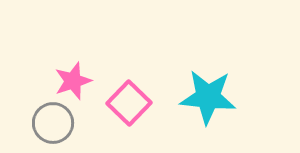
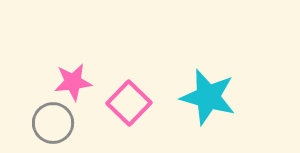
pink star: moved 1 px down; rotated 12 degrees clockwise
cyan star: rotated 10 degrees clockwise
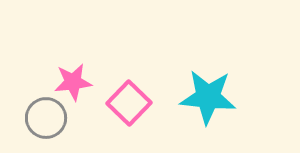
cyan star: rotated 10 degrees counterclockwise
gray circle: moved 7 px left, 5 px up
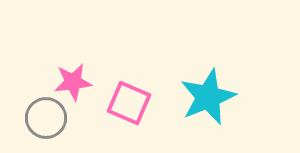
cyan star: rotated 28 degrees counterclockwise
pink square: rotated 21 degrees counterclockwise
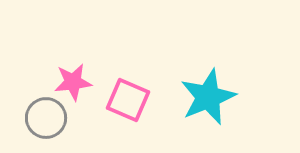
pink square: moved 1 px left, 3 px up
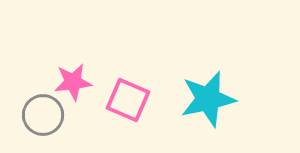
cyan star: moved 2 px down; rotated 10 degrees clockwise
gray circle: moved 3 px left, 3 px up
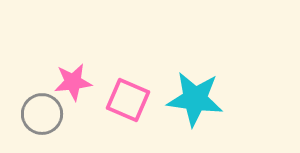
cyan star: moved 13 px left; rotated 20 degrees clockwise
gray circle: moved 1 px left, 1 px up
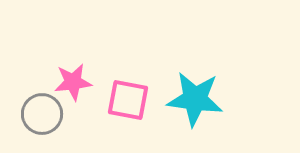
pink square: rotated 12 degrees counterclockwise
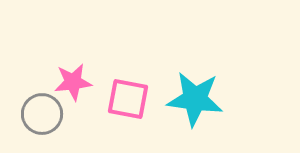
pink square: moved 1 px up
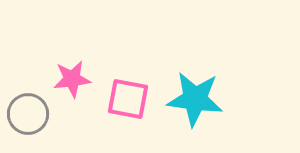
pink star: moved 1 px left, 3 px up
gray circle: moved 14 px left
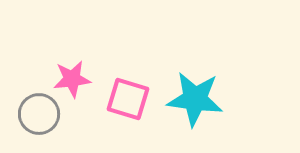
pink square: rotated 6 degrees clockwise
gray circle: moved 11 px right
